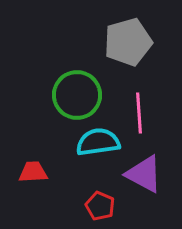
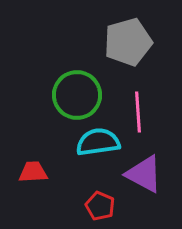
pink line: moved 1 px left, 1 px up
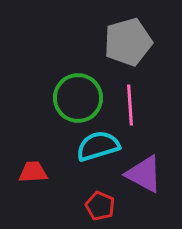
green circle: moved 1 px right, 3 px down
pink line: moved 8 px left, 7 px up
cyan semicircle: moved 4 px down; rotated 9 degrees counterclockwise
